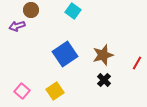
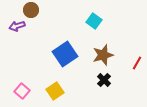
cyan square: moved 21 px right, 10 px down
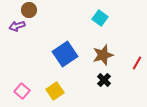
brown circle: moved 2 px left
cyan square: moved 6 px right, 3 px up
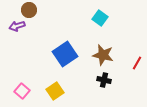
brown star: rotated 30 degrees clockwise
black cross: rotated 32 degrees counterclockwise
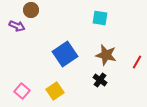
brown circle: moved 2 px right
cyan square: rotated 28 degrees counterclockwise
purple arrow: rotated 140 degrees counterclockwise
brown star: moved 3 px right
red line: moved 1 px up
black cross: moved 4 px left; rotated 24 degrees clockwise
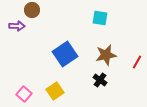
brown circle: moved 1 px right
purple arrow: rotated 21 degrees counterclockwise
brown star: rotated 25 degrees counterclockwise
pink square: moved 2 px right, 3 px down
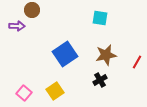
black cross: rotated 24 degrees clockwise
pink square: moved 1 px up
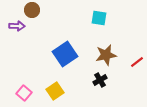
cyan square: moved 1 px left
red line: rotated 24 degrees clockwise
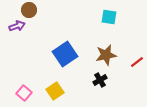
brown circle: moved 3 px left
cyan square: moved 10 px right, 1 px up
purple arrow: rotated 21 degrees counterclockwise
